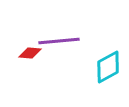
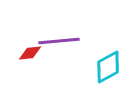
red diamond: rotated 10 degrees counterclockwise
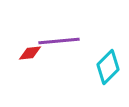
cyan diamond: rotated 16 degrees counterclockwise
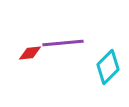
purple line: moved 4 px right, 2 px down
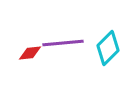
cyan diamond: moved 19 px up
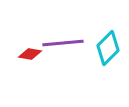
red diamond: moved 1 px down; rotated 15 degrees clockwise
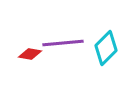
cyan diamond: moved 2 px left
